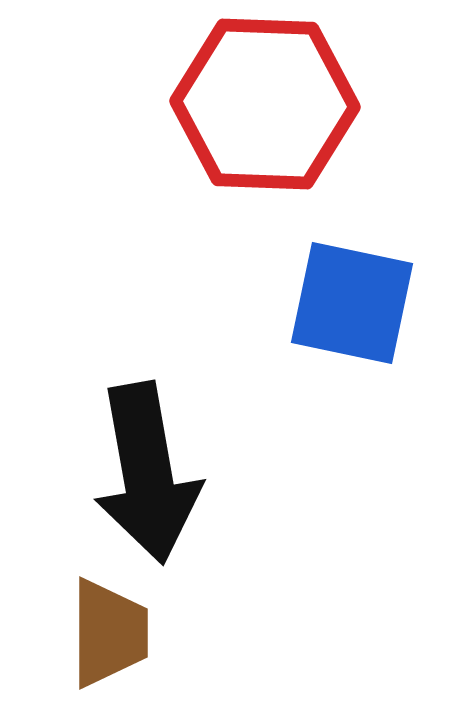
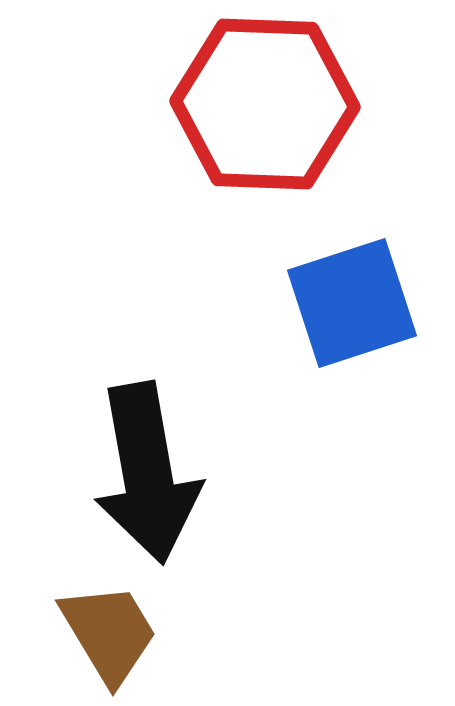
blue square: rotated 30 degrees counterclockwise
brown trapezoid: rotated 31 degrees counterclockwise
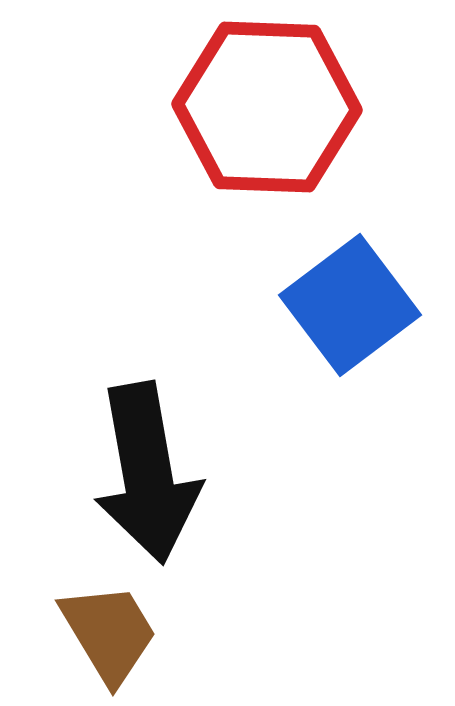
red hexagon: moved 2 px right, 3 px down
blue square: moved 2 px left, 2 px down; rotated 19 degrees counterclockwise
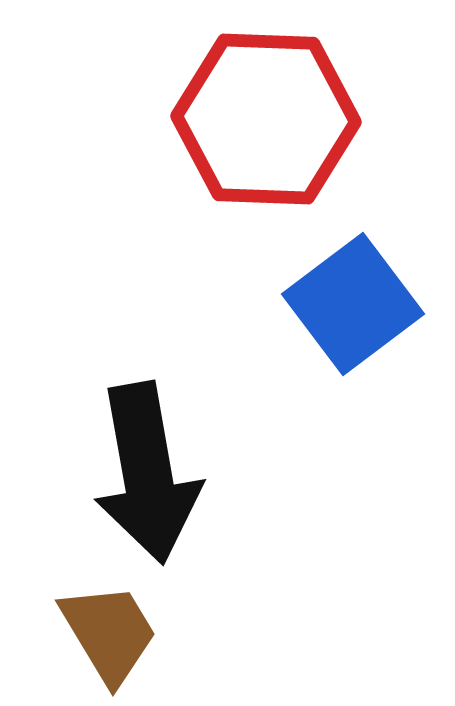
red hexagon: moved 1 px left, 12 px down
blue square: moved 3 px right, 1 px up
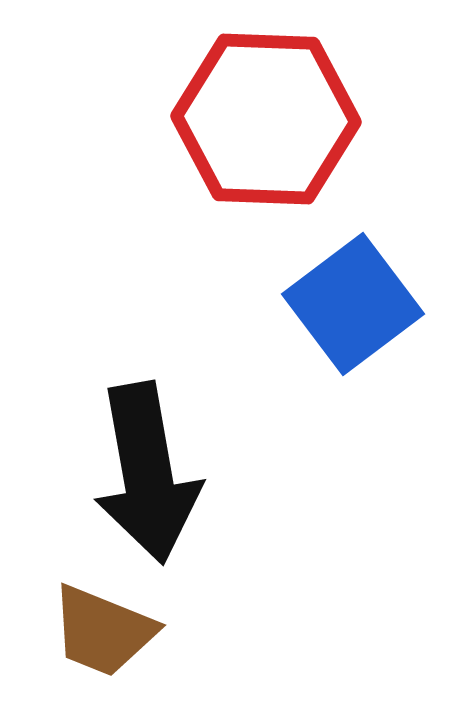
brown trapezoid: moved 6 px left, 2 px up; rotated 143 degrees clockwise
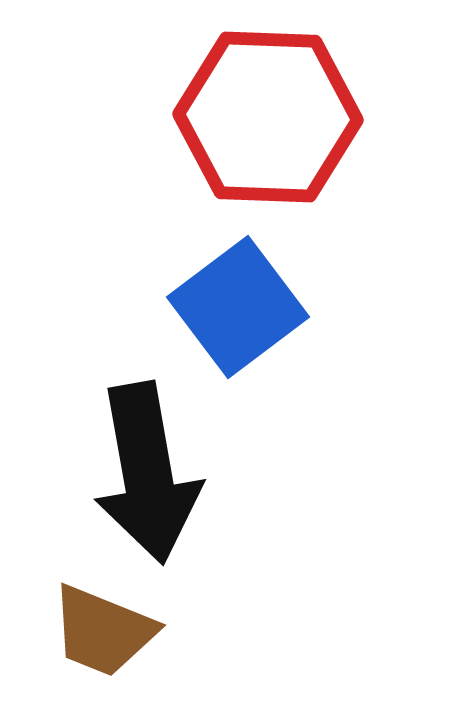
red hexagon: moved 2 px right, 2 px up
blue square: moved 115 px left, 3 px down
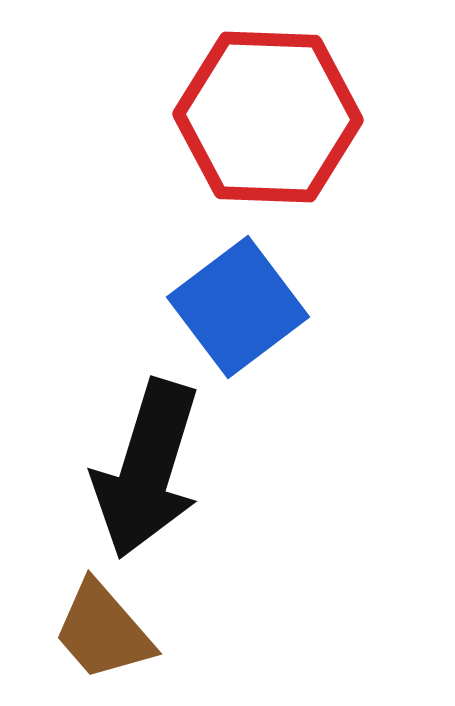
black arrow: moved 4 px up; rotated 27 degrees clockwise
brown trapezoid: rotated 27 degrees clockwise
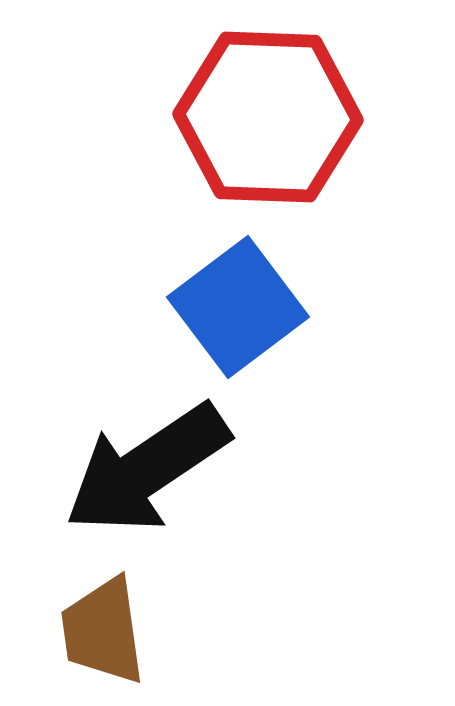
black arrow: rotated 39 degrees clockwise
brown trapezoid: rotated 33 degrees clockwise
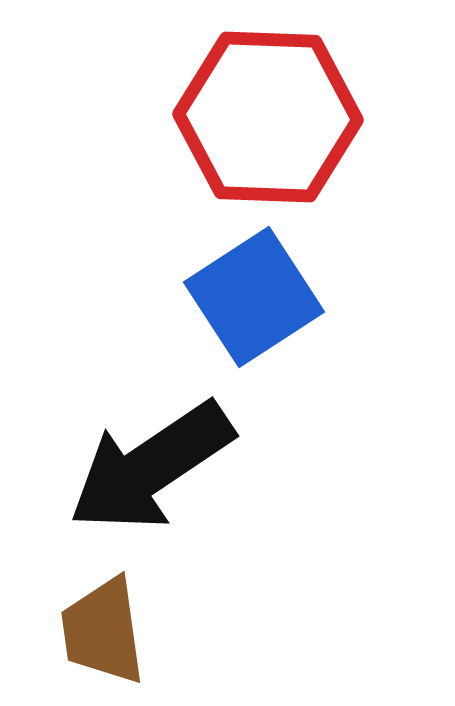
blue square: moved 16 px right, 10 px up; rotated 4 degrees clockwise
black arrow: moved 4 px right, 2 px up
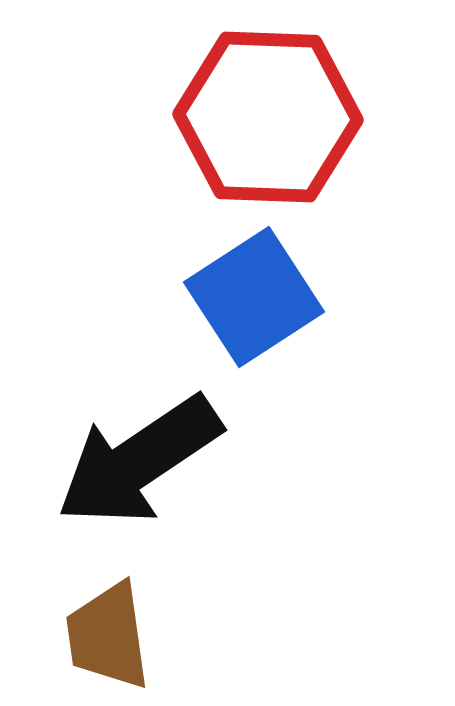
black arrow: moved 12 px left, 6 px up
brown trapezoid: moved 5 px right, 5 px down
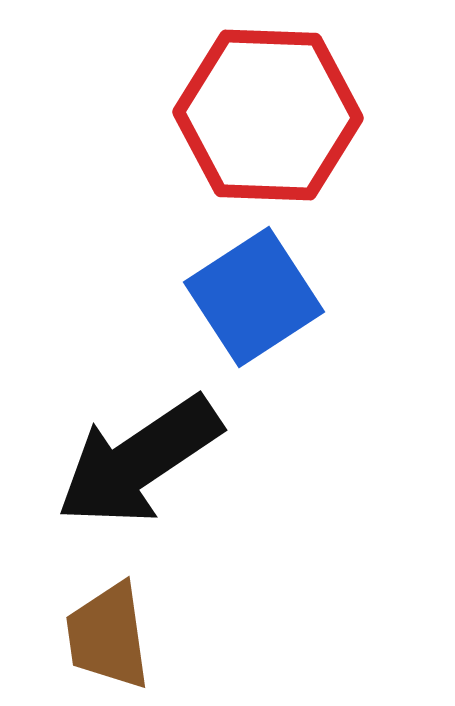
red hexagon: moved 2 px up
